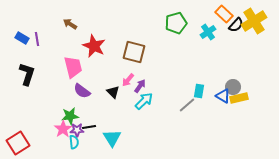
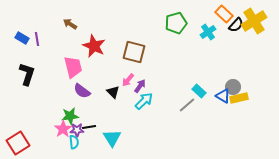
cyan rectangle: rotated 56 degrees counterclockwise
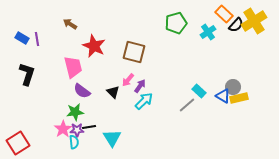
green star: moved 5 px right, 4 px up
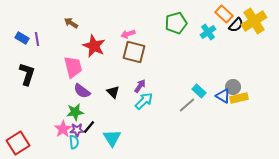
brown arrow: moved 1 px right, 1 px up
pink arrow: moved 46 px up; rotated 32 degrees clockwise
black line: rotated 40 degrees counterclockwise
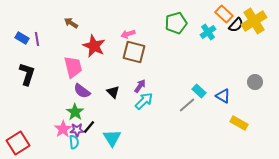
gray circle: moved 22 px right, 5 px up
yellow rectangle: moved 25 px down; rotated 42 degrees clockwise
green star: rotated 30 degrees counterclockwise
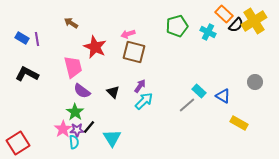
green pentagon: moved 1 px right, 3 px down
cyan cross: rotated 28 degrees counterclockwise
red star: moved 1 px right, 1 px down
black L-shape: rotated 80 degrees counterclockwise
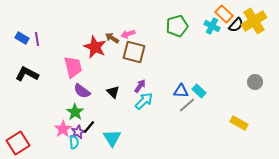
brown arrow: moved 41 px right, 15 px down
cyan cross: moved 4 px right, 6 px up
blue triangle: moved 42 px left, 5 px up; rotated 28 degrees counterclockwise
purple star: moved 1 px right, 2 px down; rotated 24 degrees counterclockwise
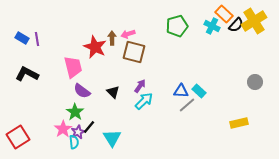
brown arrow: rotated 56 degrees clockwise
yellow rectangle: rotated 42 degrees counterclockwise
red square: moved 6 px up
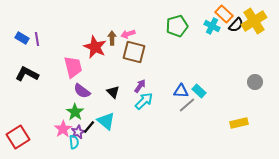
cyan triangle: moved 6 px left, 17 px up; rotated 18 degrees counterclockwise
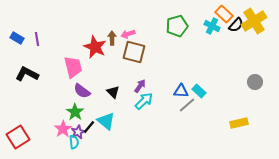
blue rectangle: moved 5 px left
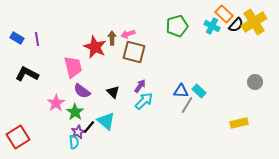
yellow cross: moved 1 px down
gray line: rotated 18 degrees counterclockwise
pink star: moved 7 px left, 26 px up
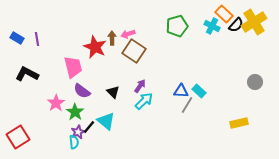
brown square: moved 1 px up; rotated 20 degrees clockwise
